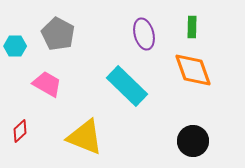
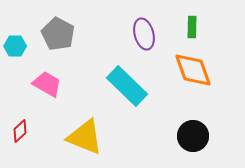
black circle: moved 5 px up
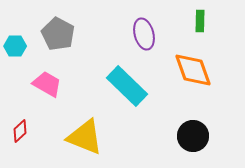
green rectangle: moved 8 px right, 6 px up
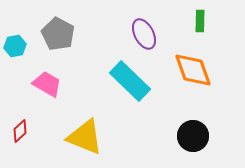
purple ellipse: rotated 12 degrees counterclockwise
cyan hexagon: rotated 10 degrees counterclockwise
cyan rectangle: moved 3 px right, 5 px up
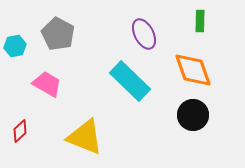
black circle: moved 21 px up
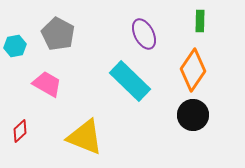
orange diamond: rotated 54 degrees clockwise
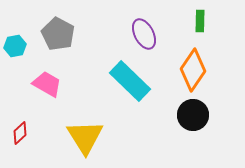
red diamond: moved 2 px down
yellow triangle: rotated 36 degrees clockwise
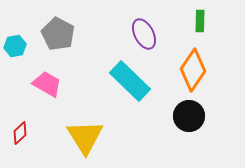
black circle: moved 4 px left, 1 px down
